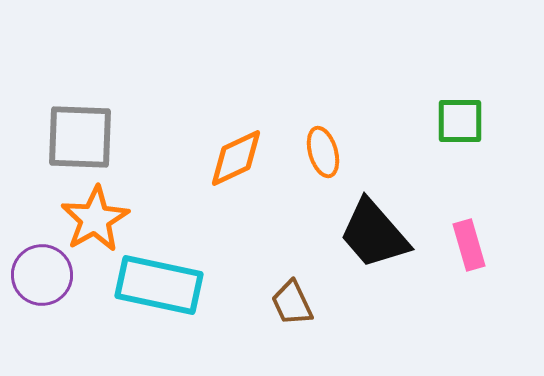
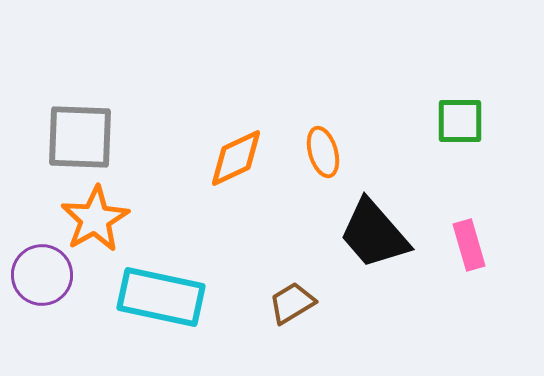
cyan rectangle: moved 2 px right, 12 px down
brown trapezoid: rotated 84 degrees clockwise
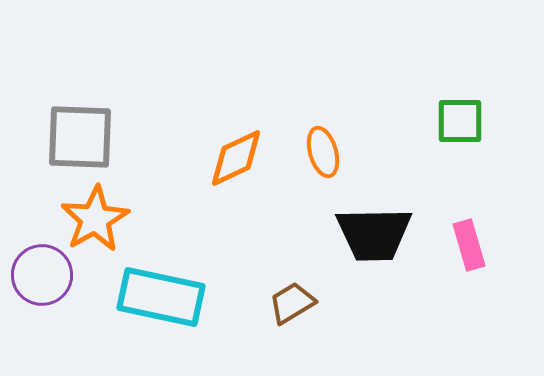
black trapezoid: rotated 50 degrees counterclockwise
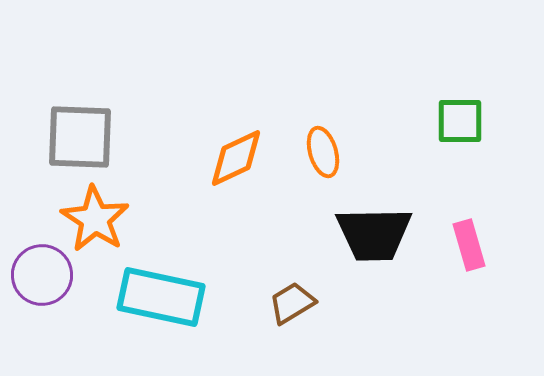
orange star: rotated 10 degrees counterclockwise
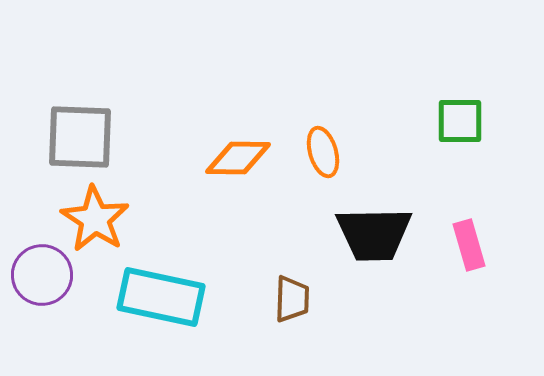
orange diamond: moved 2 px right; rotated 26 degrees clockwise
brown trapezoid: moved 4 px up; rotated 123 degrees clockwise
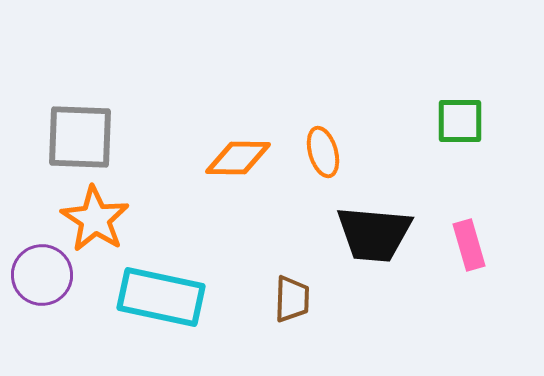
black trapezoid: rotated 6 degrees clockwise
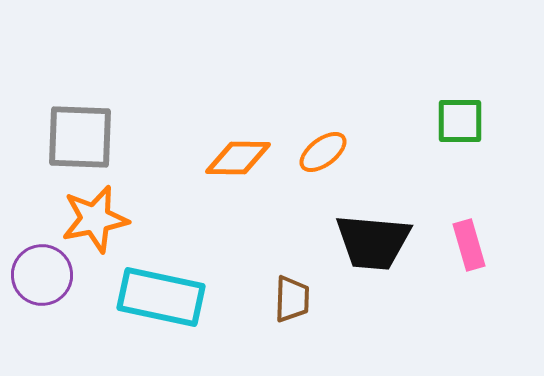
orange ellipse: rotated 69 degrees clockwise
orange star: rotated 28 degrees clockwise
black trapezoid: moved 1 px left, 8 px down
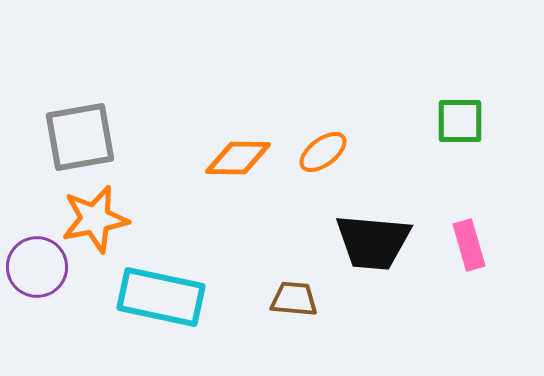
gray square: rotated 12 degrees counterclockwise
purple circle: moved 5 px left, 8 px up
brown trapezoid: moved 2 px right; rotated 87 degrees counterclockwise
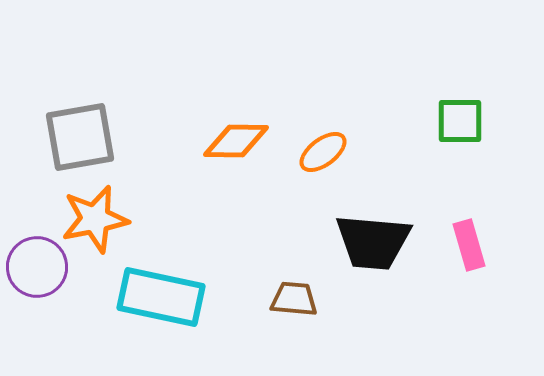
orange diamond: moved 2 px left, 17 px up
